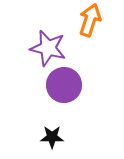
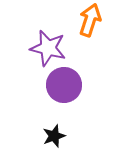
black star: moved 2 px right, 1 px up; rotated 20 degrees counterclockwise
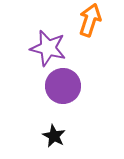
purple circle: moved 1 px left, 1 px down
black star: rotated 25 degrees counterclockwise
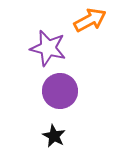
orange arrow: rotated 44 degrees clockwise
purple circle: moved 3 px left, 5 px down
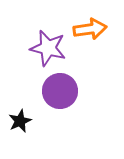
orange arrow: moved 9 px down; rotated 20 degrees clockwise
black star: moved 34 px left, 15 px up; rotated 20 degrees clockwise
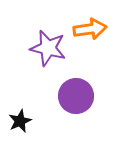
purple circle: moved 16 px right, 5 px down
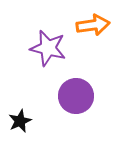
orange arrow: moved 3 px right, 4 px up
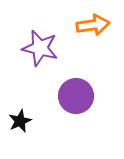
purple star: moved 8 px left
